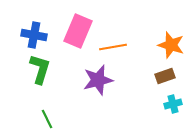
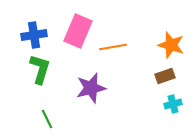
blue cross: rotated 20 degrees counterclockwise
purple star: moved 7 px left, 8 px down
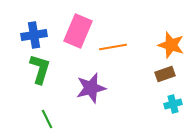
brown rectangle: moved 2 px up
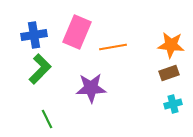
pink rectangle: moved 1 px left, 1 px down
orange star: rotated 12 degrees counterclockwise
green L-shape: rotated 28 degrees clockwise
brown rectangle: moved 4 px right, 1 px up
purple star: rotated 12 degrees clockwise
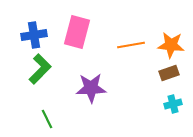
pink rectangle: rotated 8 degrees counterclockwise
orange line: moved 18 px right, 2 px up
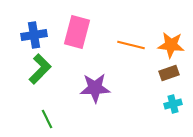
orange line: rotated 24 degrees clockwise
purple star: moved 4 px right
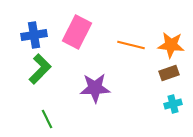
pink rectangle: rotated 12 degrees clockwise
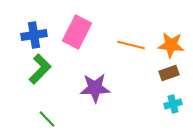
green line: rotated 18 degrees counterclockwise
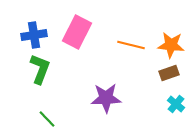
green L-shape: rotated 24 degrees counterclockwise
purple star: moved 11 px right, 10 px down
cyan cross: moved 3 px right; rotated 36 degrees counterclockwise
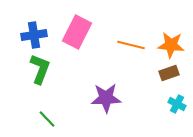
cyan cross: moved 1 px right; rotated 12 degrees counterclockwise
